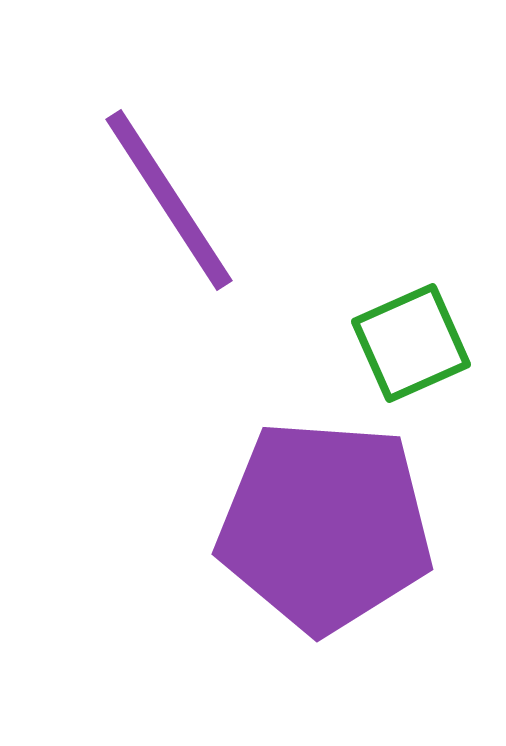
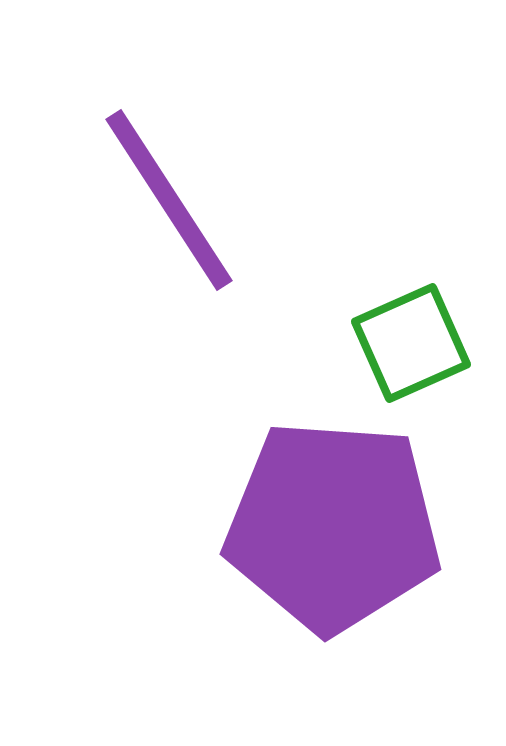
purple pentagon: moved 8 px right
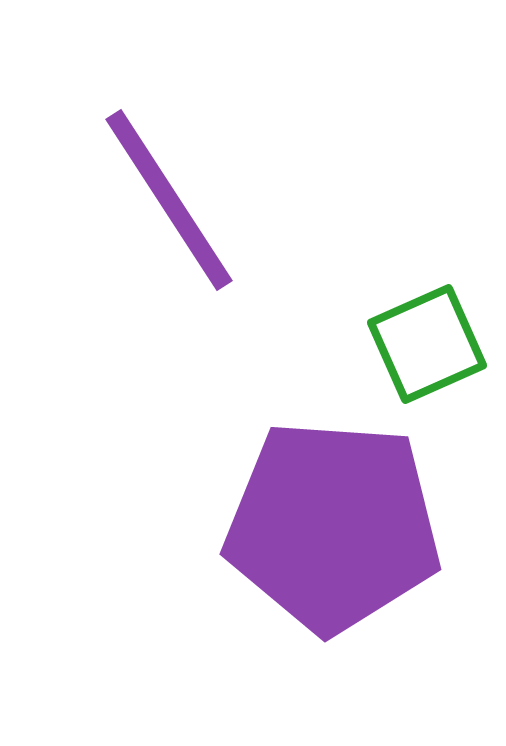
green square: moved 16 px right, 1 px down
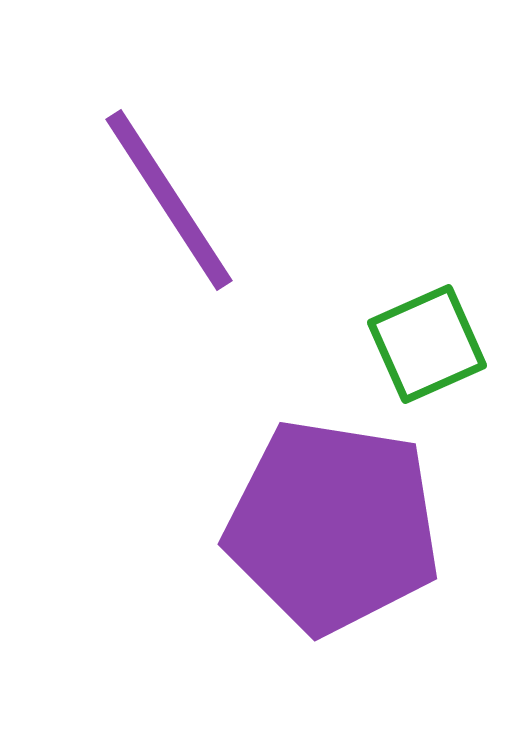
purple pentagon: rotated 5 degrees clockwise
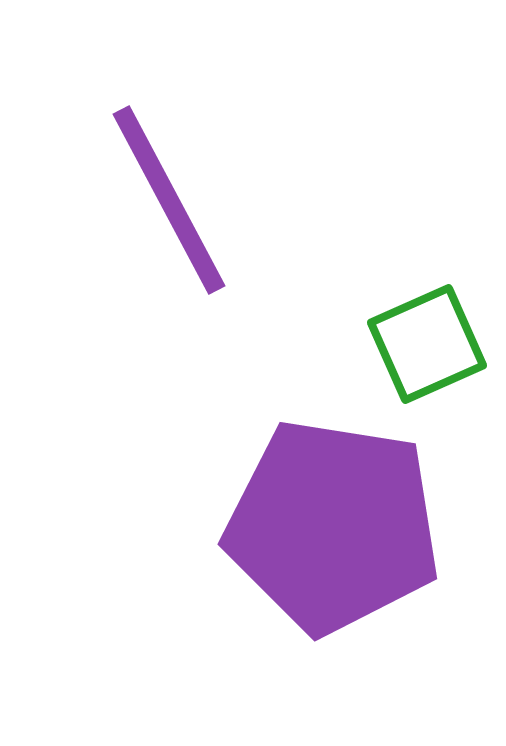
purple line: rotated 5 degrees clockwise
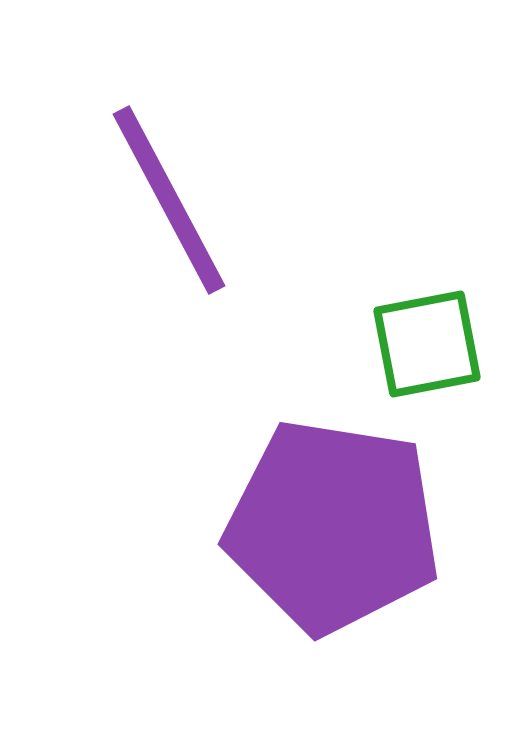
green square: rotated 13 degrees clockwise
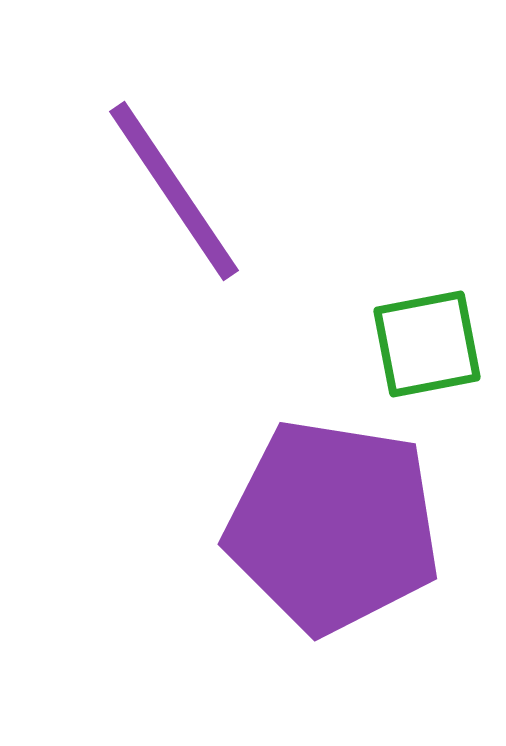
purple line: moved 5 px right, 9 px up; rotated 6 degrees counterclockwise
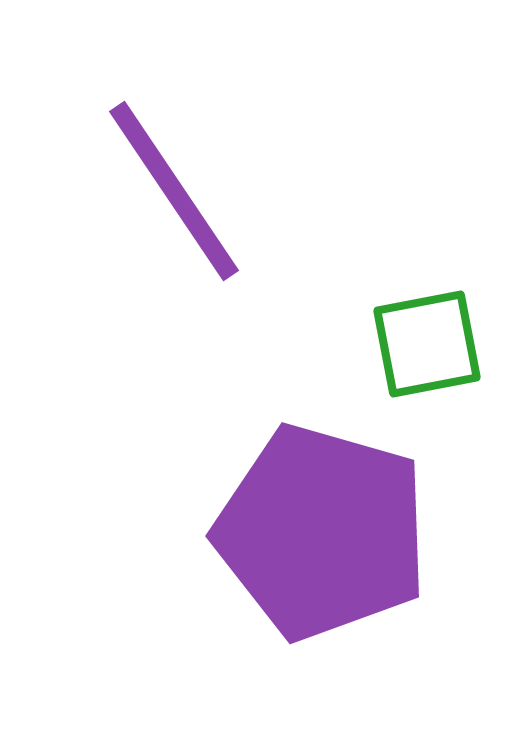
purple pentagon: moved 11 px left, 6 px down; rotated 7 degrees clockwise
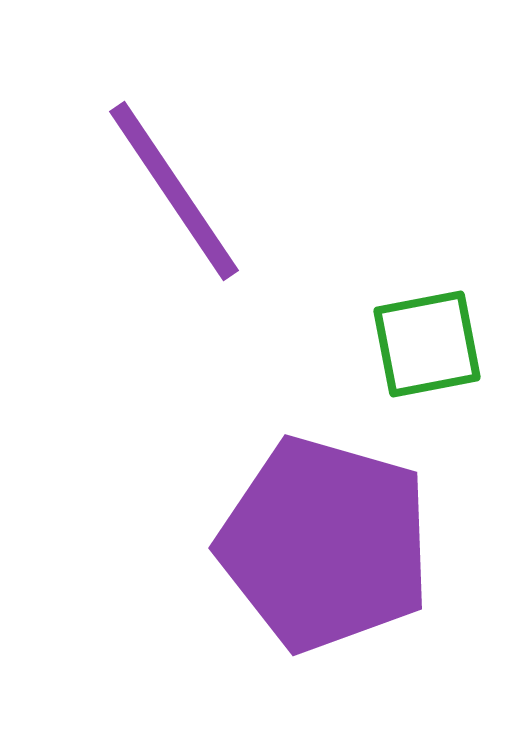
purple pentagon: moved 3 px right, 12 px down
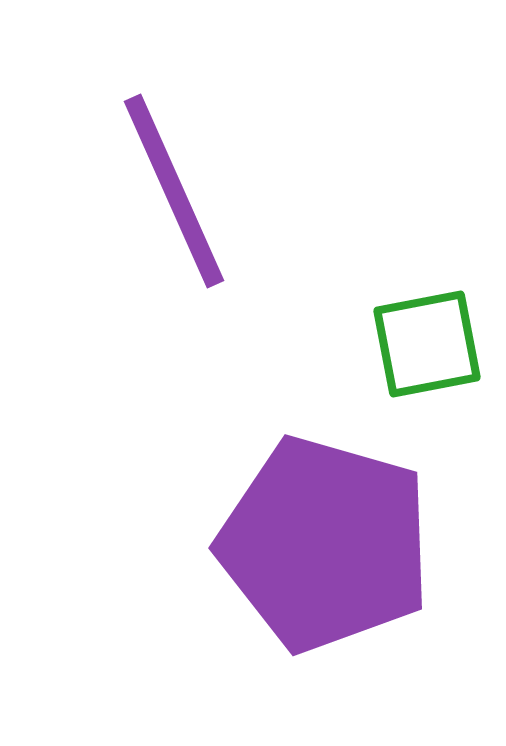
purple line: rotated 10 degrees clockwise
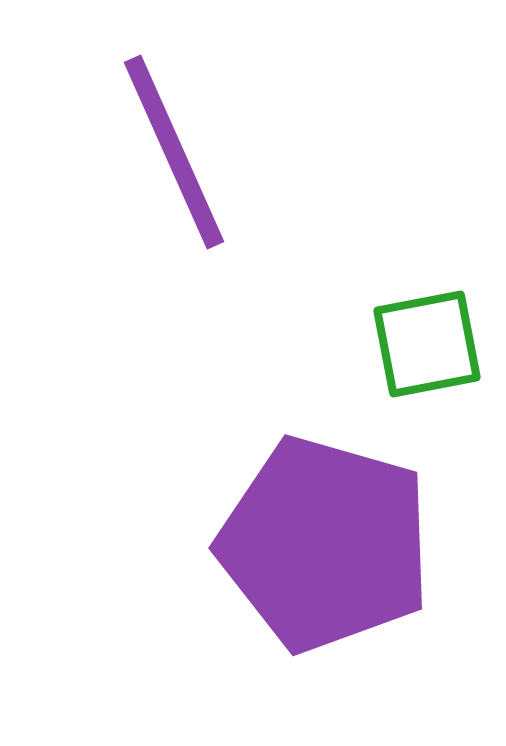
purple line: moved 39 px up
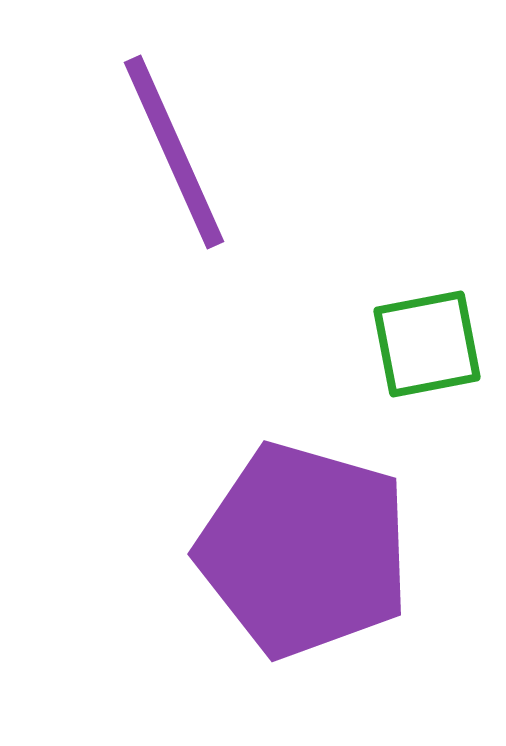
purple pentagon: moved 21 px left, 6 px down
